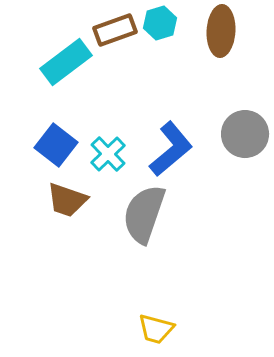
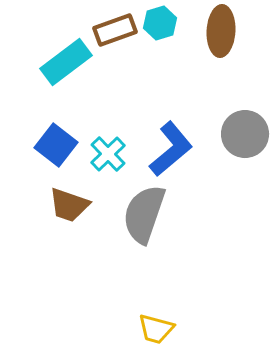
brown trapezoid: moved 2 px right, 5 px down
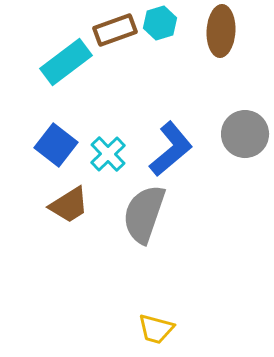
brown trapezoid: rotated 51 degrees counterclockwise
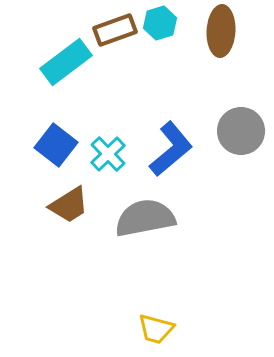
gray circle: moved 4 px left, 3 px up
gray semicircle: moved 1 px right, 4 px down; rotated 60 degrees clockwise
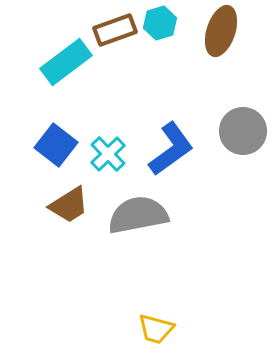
brown ellipse: rotated 15 degrees clockwise
gray circle: moved 2 px right
blue L-shape: rotated 4 degrees clockwise
gray semicircle: moved 7 px left, 3 px up
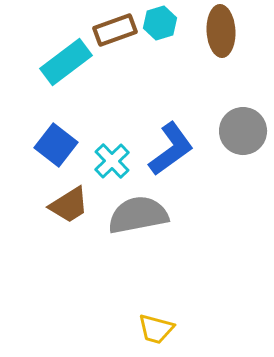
brown ellipse: rotated 21 degrees counterclockwise
cyan cross: moved 4 px right, 7 px down
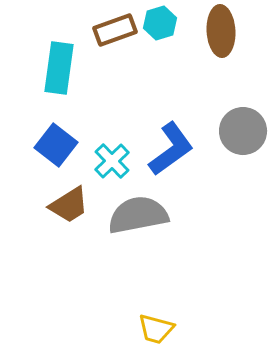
cyan rectangle: moved 7 px left, 6 px down; rotated 45 degrees counterclockwise
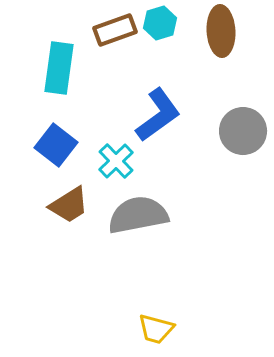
blue L-shape: moved 13 px left, 34 px up
cyan cross: moved 4 px right
